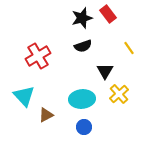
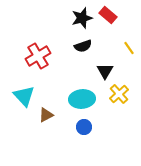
red rectangle: moved 1 px down; rotated 12 degrees counterclockwise
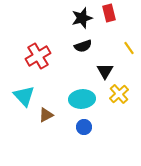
red rectangle: moved 1 px right, 2 px up; rotated 36 degrees clockwise
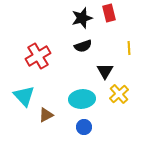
yellow line: rotated 32 degrees clockwise
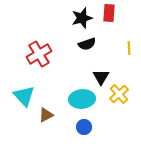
red rectangle: rotated 18 degrees clockwise
black semicircle: moved 4 px right, 2 px up
red cross: moved 1 px right, 2 px up
black triangle: moved 4 px left, 6 px down
